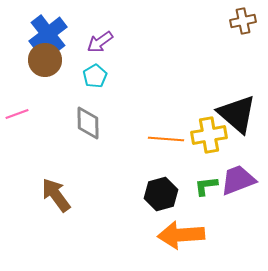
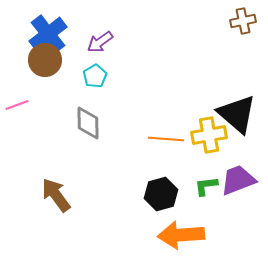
pink line: moved 9 px up
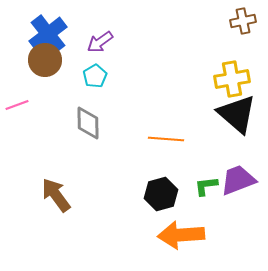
yellow cross: moved 23 px right, 56 px up
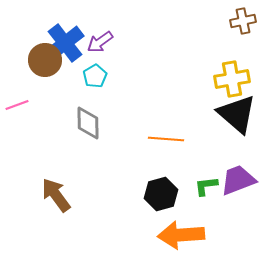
blue cross: moved 17 px right, 9 px down
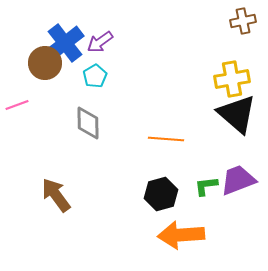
brown circle: moved 3 px down
